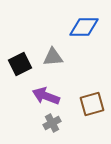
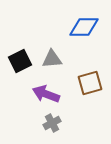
gray triangle: moved 1 px left, 2 px down
black square: moved 3 px up
purple arrow: moved 2 px up
brown square: moved 2 px left, 21 px up
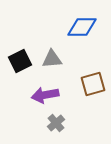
blue diamond: moved 2 px left
brown square: moved 3 px right, 1 px down
purple arrow: moved 1 px left, 1 px down; rotated 32 degrees counterclockwise
gray cross: moved 4 px right; rotated 12 degrees counterclockwise
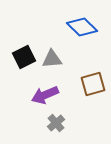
blue diamond: rotated 44 degrees clockwise
black square: moved 4 px right, 4 px up
purple arrow: rotated 12 degrees counterclockwise
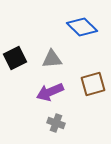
black square: moved 9 px left, 1 px down
purple arrow: moved 5 px right, 3 px up
gray cross: rotated 30 degrees counterclockwise
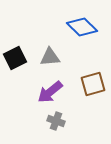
gray triangle: moved 2 px left, 2 px up
purple arrow: rotated 16 degrees counterclockwise
gray cross: moved 2 px up
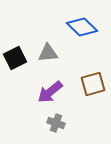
gray triangle: moved 2 px left, 4 px up
gray cross: moved 2 px down
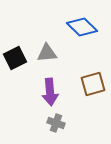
gray triangle: moved 1 px left
purple arrow: rotated 56 degrees counterclockwise
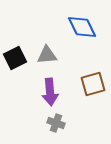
blue diamond: rotated 20 degrees clockwise
gray triangle: moved 2 px down
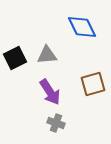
purple arrow: rotated 28 degrees counterclockwise
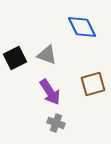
gray triangle: rotated 25 degrees clockwise
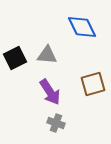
gray triangle: rotated 15 degrees counterclockwise
